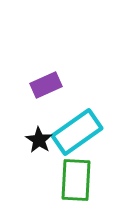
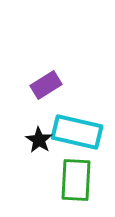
purple rectangle: rotated 8 degrees counterclockwise
cyan rectangle: rotated 48 degrees clockwise
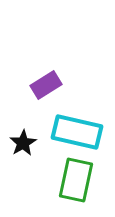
black star: moved 16 px left, 3 px down; rotated 8 degrees clockwise
green rectangle: rotated 9 degrees clockwise
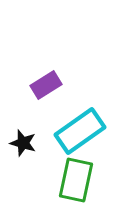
cyan rectangle: moved 3 px right, 1 px up; rotated 48 degrees counterclockwise
black star: rotated 24 degrees counterclockwise
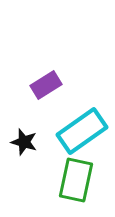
cyan rectangle: moved 2 px right
black star: moved 1 px right, 1 px up
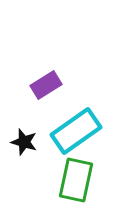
cyan rectangle: moved 6 px left
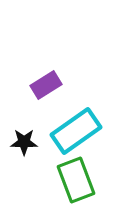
black star: rotated 16 degrees counterclockwise
green rectangle: rotated 33 degrees counterclockwise
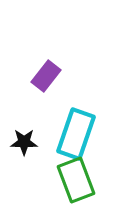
purple rectangle: moved 9 px up; rotated 20 degrees counterclockwise
cyan rectangle: moved 3 px down; rotated 36 degrees counterclockwise
